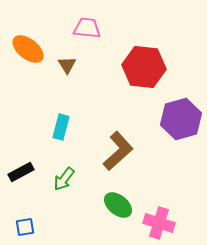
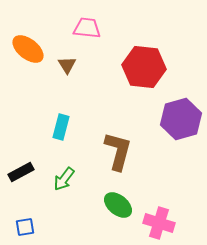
brown L-shape: rotated 33 degrees counterclockwise
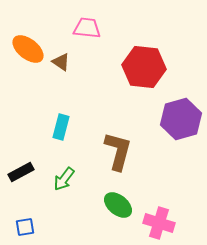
brown triangle: moved 6 px left, 3 px up; rotated 24 degrees counterclockwise
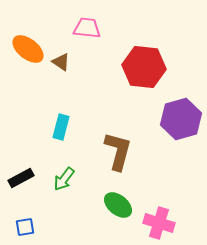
black rectangle: moved 6 px down
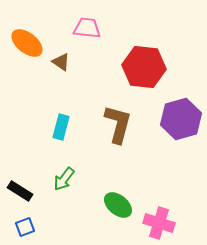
orange ellipse: moved 1 px left, 6 px up
brown L-shape: moved 27 px up
black rectangle: moved 1 px left, 13 px down; rotated 60 degrees clockwise
blue square: rotated 12 degrees counterclockwise
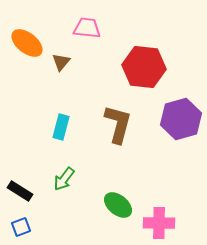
brown triangle: rotated 36 degrees clockwise
pink cross: rotated 16 degrees counterclockwise
blue square: moved 4 px left
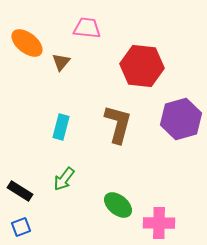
red hexagon: moved 2 px left, 1 px up
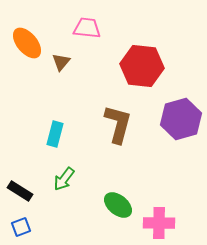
orange ellipse: rotated 12 degrees clockwise
cyan rectangle: moved 6 px left, 7 px down
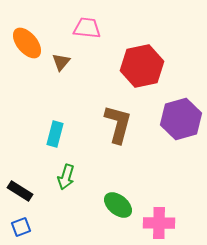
red hexagon: rotated 18 degrees counterclockwise
green arrow: moved 2 px right, 2 px up; rotated 20 degrees counterclockwise
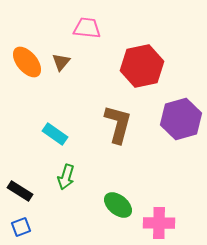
orange ellipse: moved 19 px down
cyan rectangle: rotated 70 degrees counterclockwise
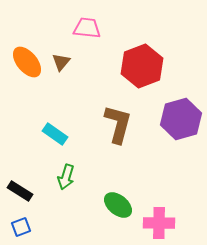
red hexagon: rotated 9 degrees counterclockwise
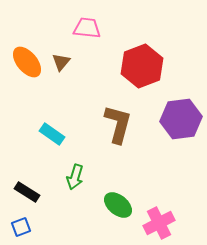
purple hexagon: rotated 9 degrees clockwise
cyan rectangle: moved 3 px left
green arrow: moved 9 px right
black rectangle: moved 7 px right, 1 px down
pink cross: rotated 28 degrees counterclockwise
